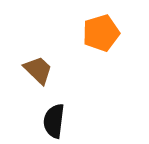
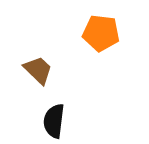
orange pentagon: rotated 24 degrees clockwise
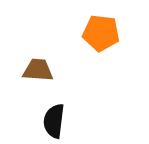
brown trapezoid: rotated 40 degrees counterclockwise
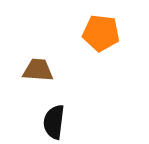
black semicircle: moved 1 px down
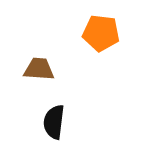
brown trapezoid: moved 1 px right, 1 px up
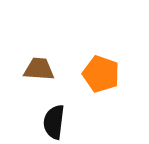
orange pentagon: moved 41 px down; rotated 12 degrees clockwise
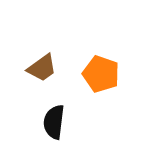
brown trapezoid: moved 3 px right, 1 px up; rotated 140 degrees clockwise
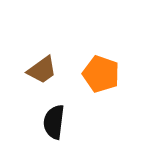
brown trapezoid: moved 2 px down
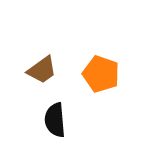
black semicircle: moved 1 px right, 2 px up; rotated 12 degrees counterclockwise
